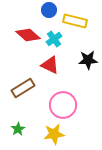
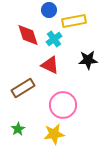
yellow rectangle: moved 1 px left; rotated 25 degrees counterclockwise
red diamond: rotated 30 degrees clockwise
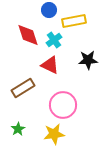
cyan cross: moved 1 px down
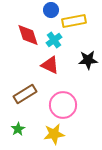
blue circle: moved 2 px right
brown rectangle: moved 2 px right, 6 px down
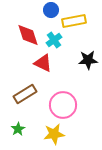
red triangle: moved 7 px left, 2 px up
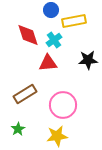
red triangle: moved 5 px right; rotated 30 degrees counterclockwise
yellow star: moved 3 px right, 2 px down
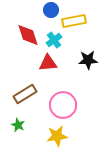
green star: moved 4 px up; rotated 16 degrees counterclockwise
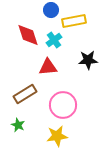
red triangle: moved 4 px down
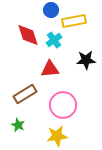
black star: moved 2 px left
red triangle: moved 2 px right, 2 px down
